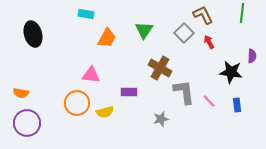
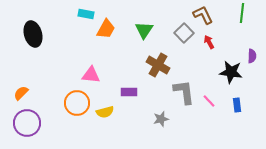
orange trapezoid: moved 1 px left, 9 px up
brown cross: moved 2 px left, 3 px up
orange semicircle: rotated 126 degrees clockwise
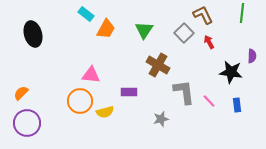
cyan rectangle: rotated 28 degrees clockwise
orange circle: moved 3 px right, 2 px up
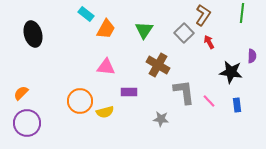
brown L-shape: rotated 60 degrees clockwise
pink triangle: moved 15 px right, 8 px up
gray star: rotated 21 degrees clockwise
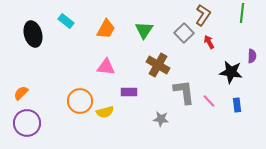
cyan rectangle: moved 20 px left, 7 px down
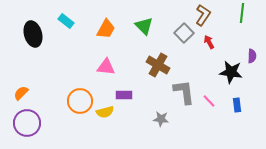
green triangle: moved 4 px up; rotated 18 degrees counterclockwise
purple rectangle: moved 5 px left, 3 px down
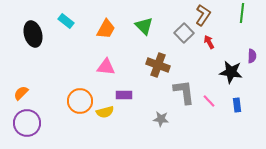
brown cross: rotated 10 degrees counterclockwise
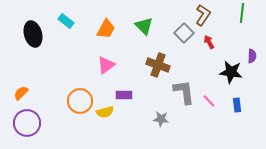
pink triangle: moved 2 px up; rotated 42 degrees counterclockwise
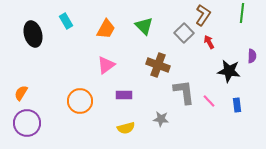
cyan rectangle: rotated 21 degrees clockwise
black star: moved 2 px left, 1 px up
orange semicircle: rotated 14 degrees counterclockwise
yellow semicircle: moved 21 px right, 16 px down
